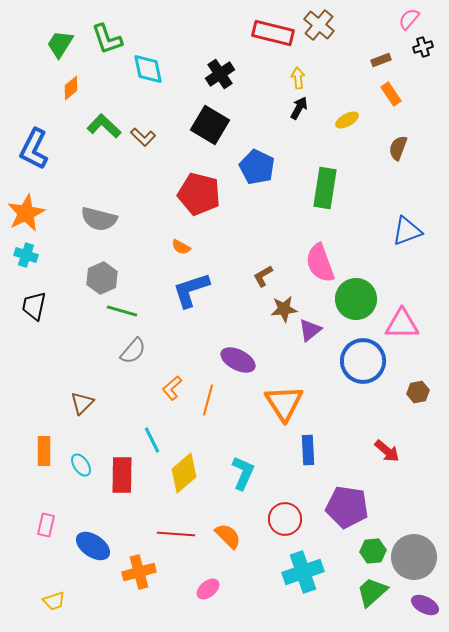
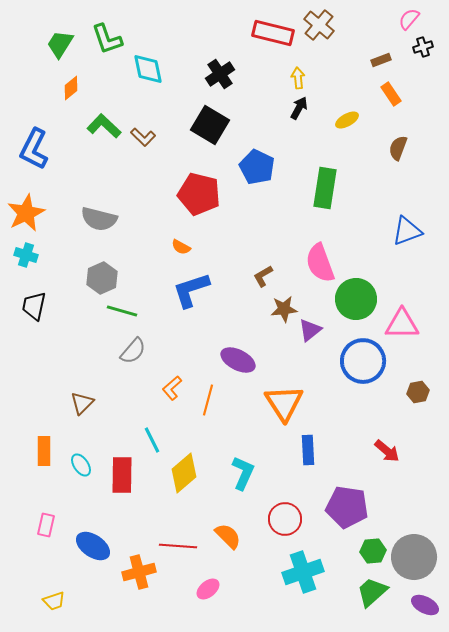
red line at (176, 534): moved 2 px right, 12 px down
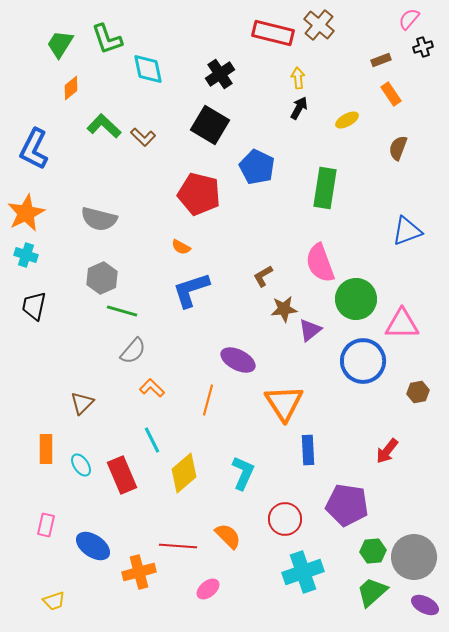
orange L-shape at (172, 388): moved 20 px left; rotated 85 degrees clockwise
orange rectangle at (44, 451): moved 2 px right, 2 px up
red arrow at (387, 451): rotated 88 degrees clockwise
red rectangle at (122, 475): rotated 24 degrees counterclockwise
purple pentagon at (347, 507): moved 2 px up
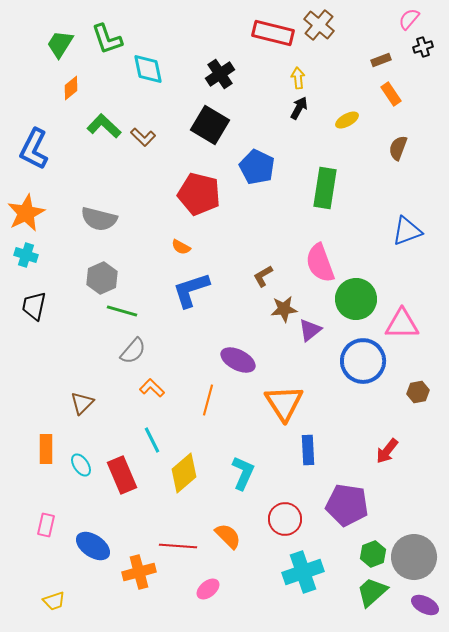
green hexagon at (373, 551): moved 3 px down; rotated 15 degrees counterclockwise
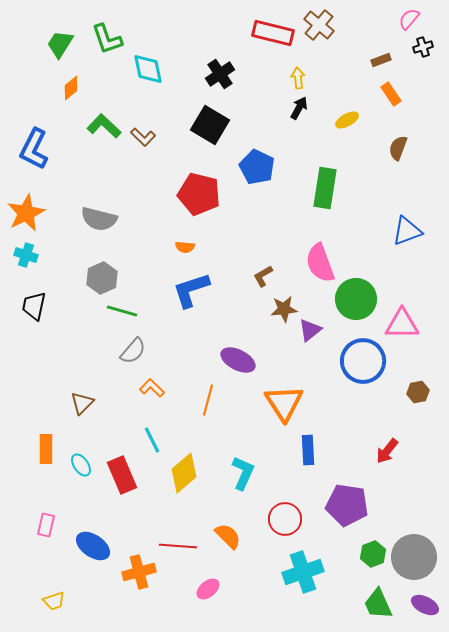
orange semicircle at (181, 247): moved 4 px right; rotated 24 degrees counterclockwise
green trapezoid at (372, 592): moved 6 px right, 12 px down; rotated 72 degrees counterclockwise
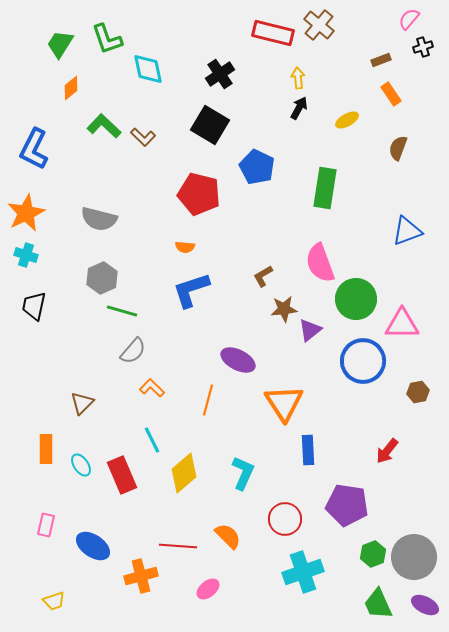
orange cross at (139, 572): moved 2 px right, 4 px down
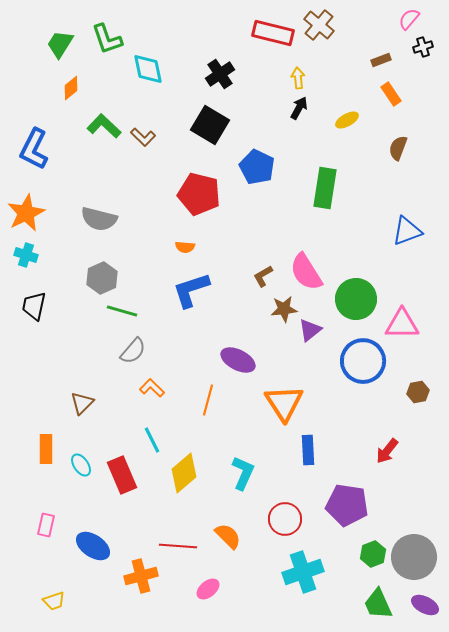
pink semicircle at (320, 263): moved 14 px left, 9 px down; rotated 12 degrees counterclockwise
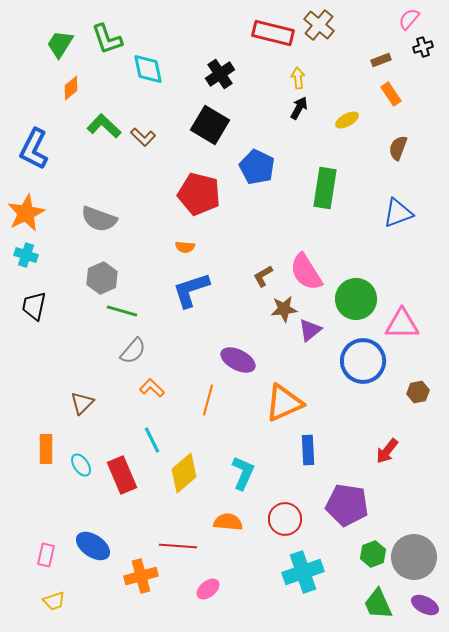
gray semicircle at (99, 219): rotated 6 degrees clockwise
blue triangle at (407, 231): moved 9 px left, 18 px up
orange triangle at (284, 403): rotated 39 degrees clockwise
pink rectangle at (46, 525): moved 30 px down
orange semicircle at (228, 536): moved 14 px up; rotated 40 degrees counterclockwise
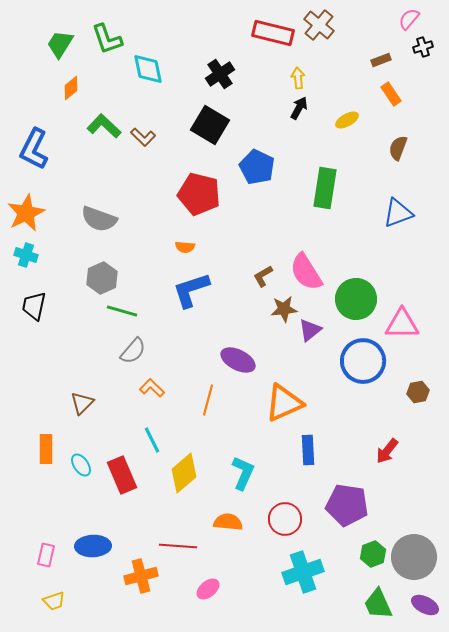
blue ellipse at (93, 546): rotated 36 degrees counterclockwise
